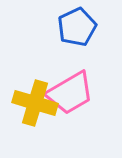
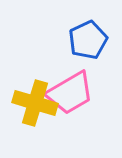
blue pentagon: moved 11 px right, 13 px down
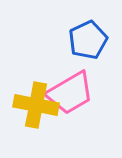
yellow cross: moved 1 px right, 2 px down; rotated 6 degrees counterclockwise
